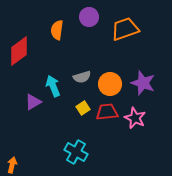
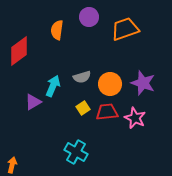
cyan arrow: rotated 45 degrees clockwise
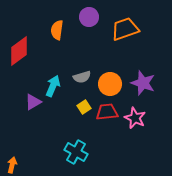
yellow square: moved 1 px right, 1 px up
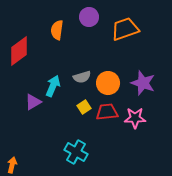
orange circle: moved 2 px left, 1 px up
pink star: rotated 25 degrees counterclockwise
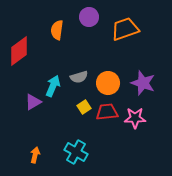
gray semicircle: moved 3 px left
orange arrow: moved 23 px right, 10 px up
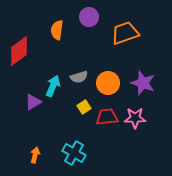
orange trapezoid: moved 4 px down
red trapezoid: moved 5 px down
cyan cross: moved 2 px left, 1 px down
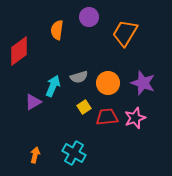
orange trapezoid: rotated 40 degrees counterclockwise
pink star: rotated 20 degrees counterclockwise
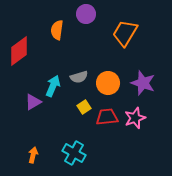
purple circle: moved 3 px left, 3 px up
orange arrow: moved 2 px left
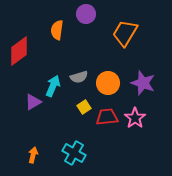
pink star: rotated 15 degrees counterclockwise
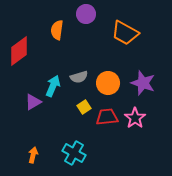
orange trapezoid: rotated 92 degrees counterclockwise
